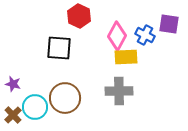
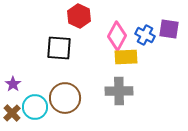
purple square: moved 5 px down
purple star: rotated 21 degrees clockwise
brown cross: moved 1 px left, 2 px up
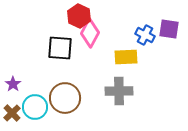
pink diamond: moved 27 px left, 3 px up
black square: moved 1 px right
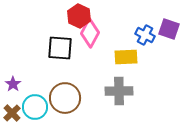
purple square: rotated 10 degrees clockwise
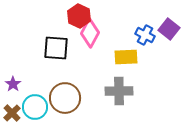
purple square: rotated 20 degrees clockwise
black square: moved 4 px left
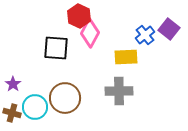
blue cross: rotated 24 degrees clockwise
brown cross: rotated 30 degrees counterclockwise
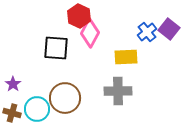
blue cross: moved 2 px right, 3 px up
gray cross: moved 1 px left
cyan circle: moved 2 px right, 2 px down
